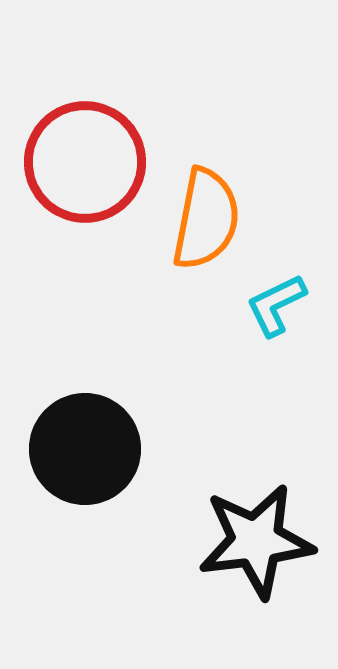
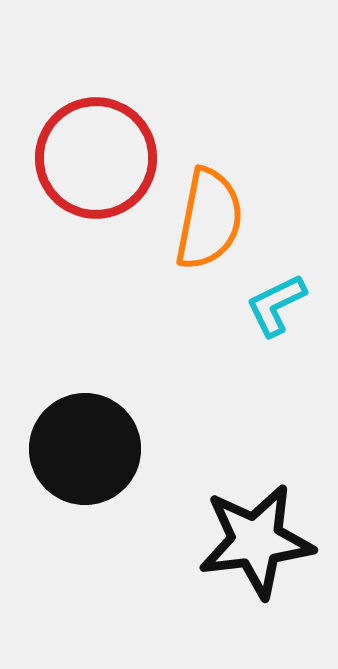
red circle: moved 11 px right, 4 px up
orange semicircle: moved 3 px right
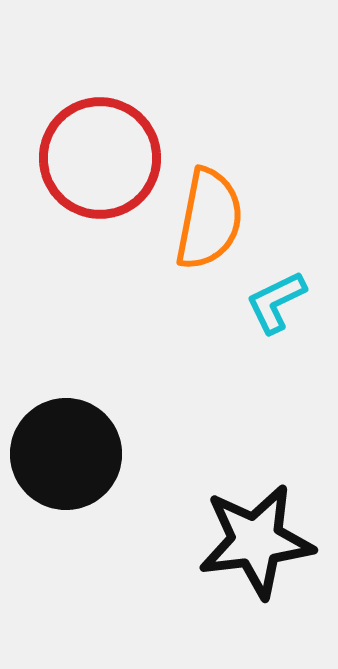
red circle: moved 4 px right
cyan L-shape: moved 3 px up
black circle: moved 19 px left, 5 px down
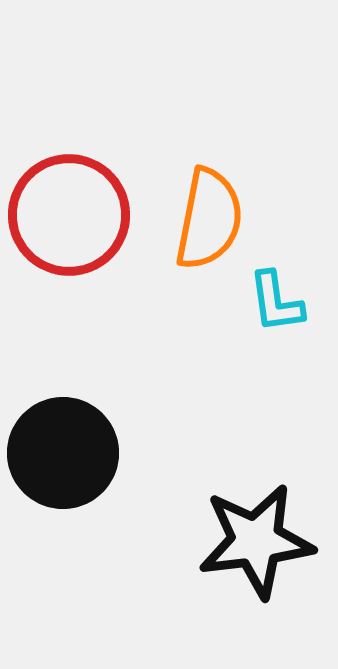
red circle: moved 31 px left, 57 px down
cyan L-shape: rotated 72 degrees counterclockwise
black circle: moved 3 px left, 1 px up
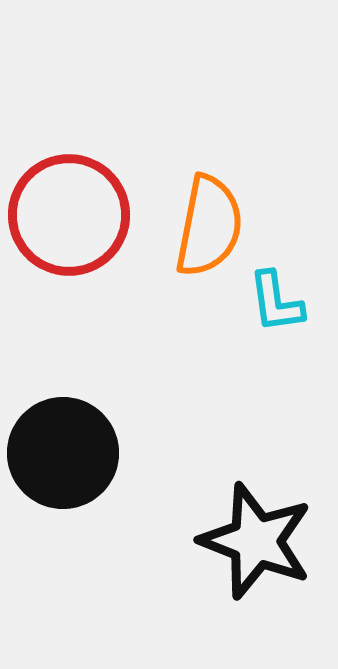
orange semicircle: moved 7 px down
black star: rotated 28 degrees clockwise
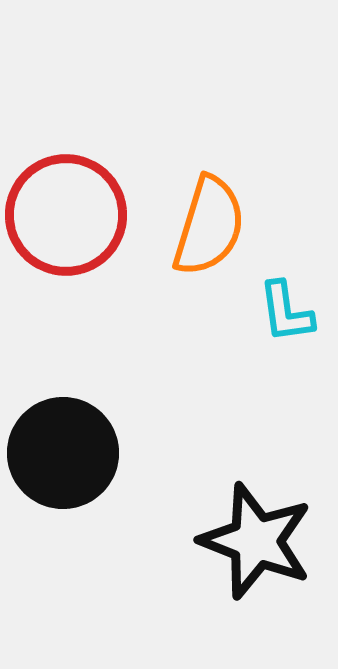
red circle: moved 3 px left
orange semicircle: rotated 6 degrees clockwise
cyan L-shape: moved 10 px right, 10 px down
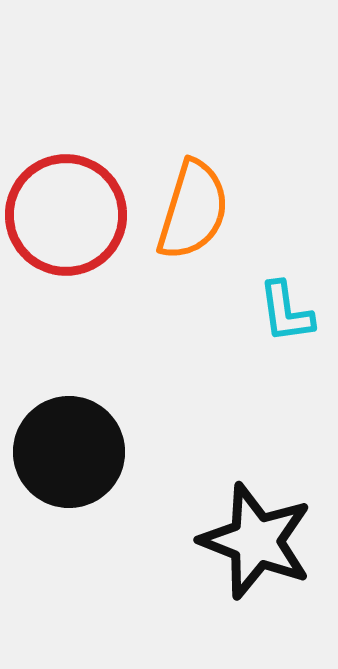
orange semicircle: moved 16 px left, 16 px up
black circle: moved 6 px right, 1 px up
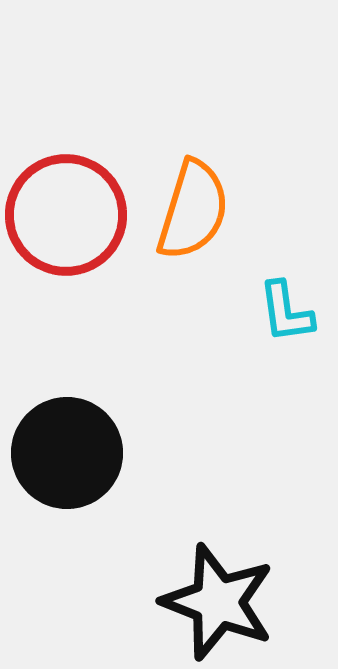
black circle: moved 2 px left, 1 px down
black star: moved 38 px left, 61 px down
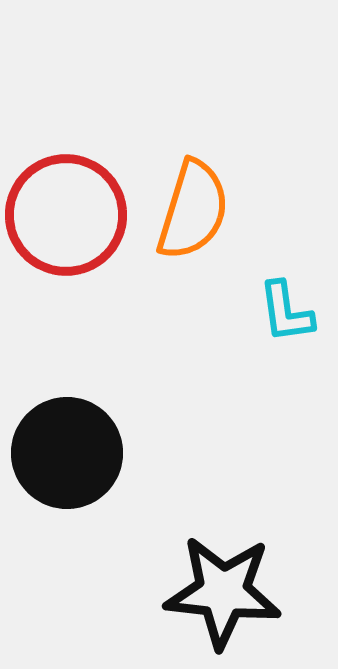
black star: moved 5 px right, 10 px up; rotated 15 degrees counterclockwise
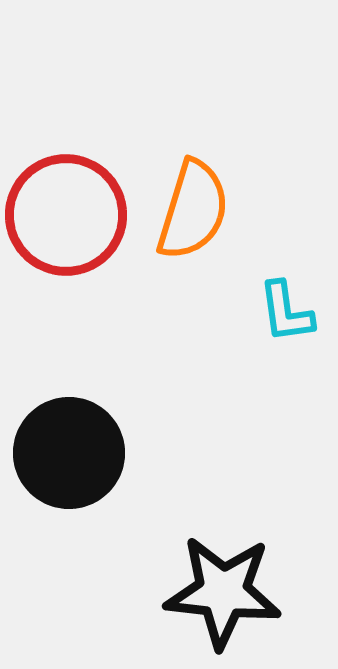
black circle: moved 2 px right
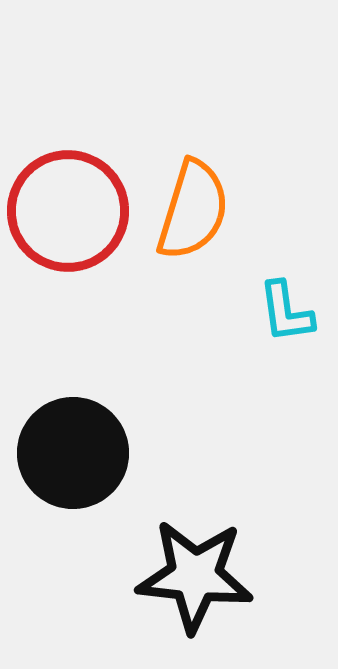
red circle: moved 2 px right, 4 px up
black circle: moved 4 px right
black star: moved 28 px left, 16 px up
